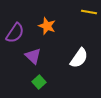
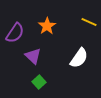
yellow line: moved 10 px down; rotated 14 degrees clockwise
orange star: rotated 18 degrees clockwise
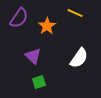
yellow line: moved 14 px left, 9 px up
purple semicircle: moved 4 px right, 15 px up
green square: rotated 24 degrees clockwise
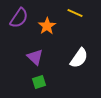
purple triangle: moved 2 px right, 1 px down
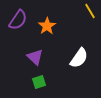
yellow line: moved 15 px right, 2 px up; rotated 35 degrees clockwise
purple semicircle: moved 1 px left, 2 px down
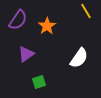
yellow line: moved 4 px left
purple triangle: moved 9 px left, 3 px up; rotated 42 degrees clockwise
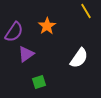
purple semicircle: moved 4 px left, 12 px down
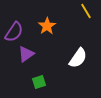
white semicircle: moved 1 px left
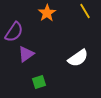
yellow line: moved 1 px left
orange star: moved 13 px up
white semicircle: rotated 20 degrees clockwise
